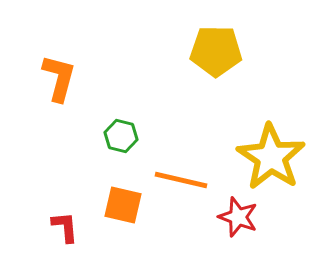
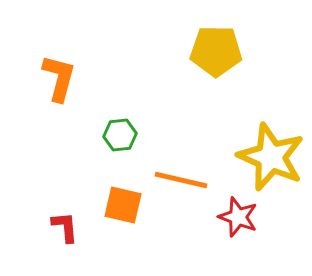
green hexagon: moved 1 px left, 1 px up; rotated 20 degrees counterclockwise
yellow star: rotated 10 degrees counterclockwise
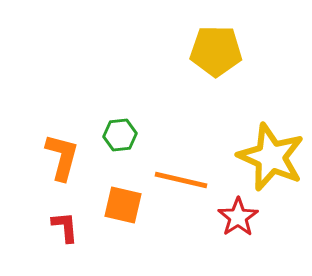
orange L-shape: moved 3 px right, 79 px down
red star: rotated 18 degrees clockwise
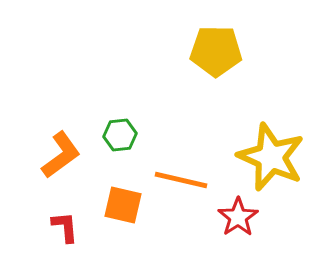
orange L-shape: moved 1 px left, 2 px up; rotated 39 degrees clockwise
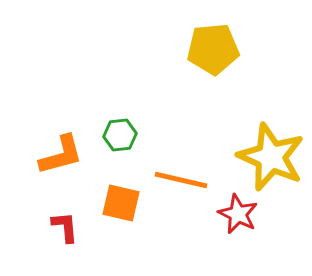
yellow pentagon: moved 3 px left, 2 px up; rotated 6 degrees counterclockwise
orange L-shape: rotated 21 degrees clockwise
orange square: moved 2 px left, 2 px up
red star: moved 3 px up; rotated 12 degrees counterclockwise
